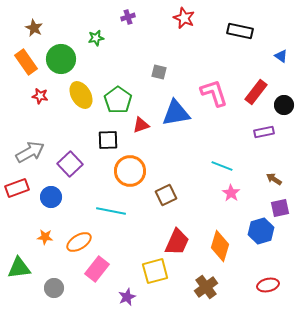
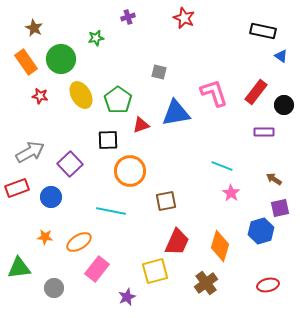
black rectangle at (240, 31): moved 23 px right
purple rectangle at (264, 132): rotated 12 degrees clockwise
brown square at (166, 195): moved 6 px down; rotated 15 degrees clockwise
brown cross at (206, 287): moved 4 px up
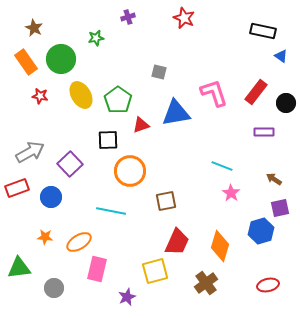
black circle at (284, 105): moved 2 px right, 2 px up
pink rectangle at (97, 269): rotated 25 degrees counterclockwise
